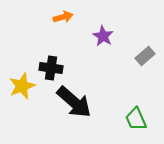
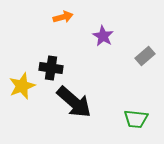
green trapezoid: rotated 60 degrees counterclockwise
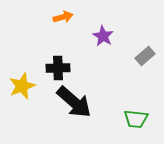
black cross: moved 7 px right; rotated 10 degrees counterclockwise
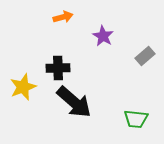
yellow star: moved 1 px right, 1 px down
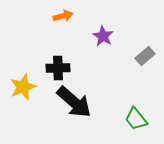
orange arrow: moved 1 px up
green trapezoid: rotated 45 degrees clockwise
